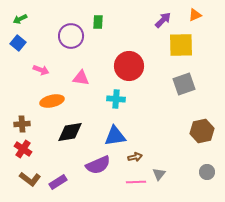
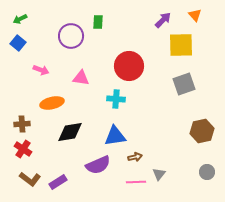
orange triangle: rotated 48 degrees counterclockwise
orange ellipse: moved 2 px down
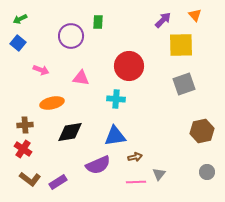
brown cross: moved 3 px right, 1 px down
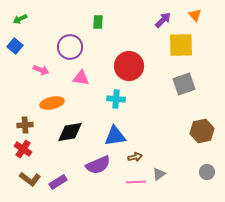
purple circle: moved 1 px left, 11 px down
blue square: moved 3 px left, 3 px down
gray triangle: rotated 16 degrees clockwise
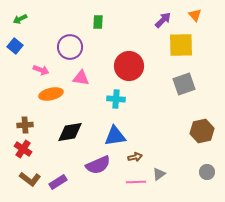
orange ellipse: moved 1 px left, 9 px up
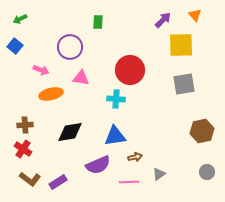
red circle: moved 1 px right, 4 px down
gray square: rotated 10 degrees clockwise
pink line: moved 7 px left
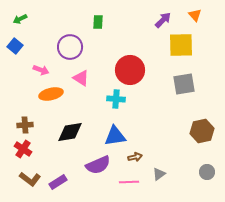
pink triangle: rotated 24 degrees clockwise
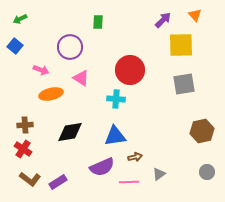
purple semicircle: moved 4 px right, 2 px down
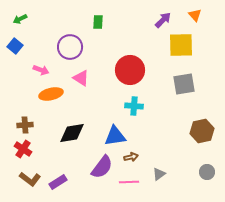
cyan cross: moved 18 px right, 7 px down
black diamond: moved 2 px right, 1 px down
brown arrow: moved 4 px left
purple semicircle: rotated 30 degrees counterclockwise
